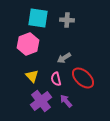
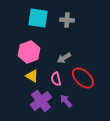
pink hexagon: moved 1 px right, 8 px down
yellow triangle: rotated 16 degrees counterclockwise
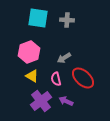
purple arrow: rotated 24 degrees counterclockwise
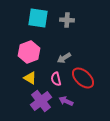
yellow triangle: moved 2 px left, 2 px down
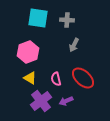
pink hexagon: moved 1 px left
gray arrow: moved 10 px right, 13 px up; rotated 32 degrees counterclockwise
purple arrow: rotated 48 degrees counterclockwise
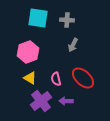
gray arrow: moved 1 px left
purple arrow: rotated 24 degrees clockwise
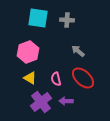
gray arrow: moved 5 px right, 6 px down; rotated 104 degrees clockwise
purple cross: moved 1 px down
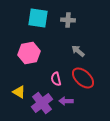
gray cross: moved 1 px right
pink hexagon: moved 1 px right, 1 px down; rotated 10 degrees clockwise
yellow triangle: moved 11 px left, 14 px down
purple cross: moved 1 px right, 1 px down
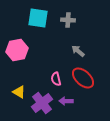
pink hexagon: moved 12 px left, 3 px up
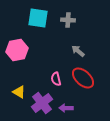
purple arrow: moved 7 px down
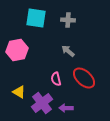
cyan square: moved 2 px left
gray arrow: moved 10 px left
red ellipse: moved 1 px right
